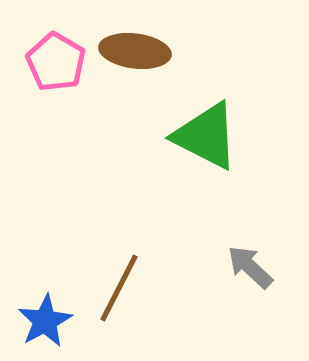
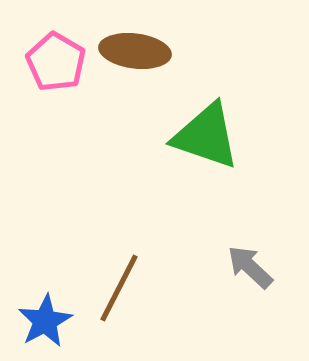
green triangle: rotated 8 degrees counterclockwise
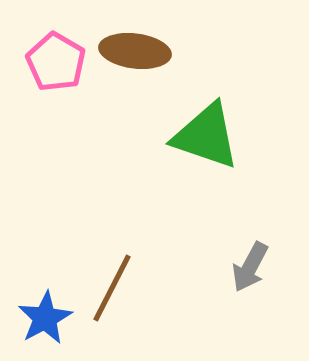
gray arrow: rotated 105 degrees counterclockwise
brown line: moved 7 px left
blue star: moved 3 px up
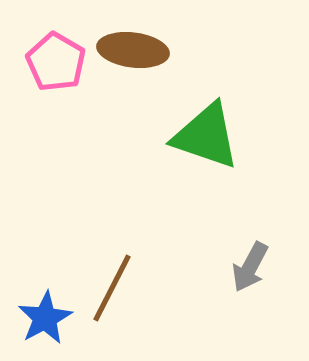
brown ellipse: moved 2 px left, 1 px up
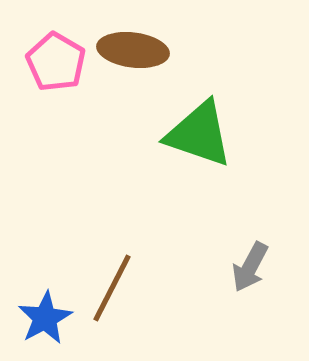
green triangle: moved 7 px left, 2 px up
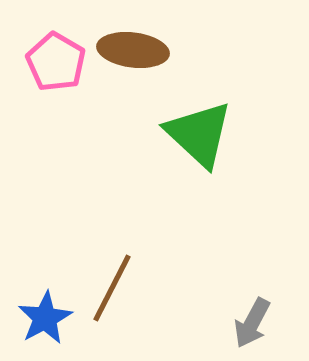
green triangle: rotated 24 degrees clockwise
gray arrow: moved 2 px right, 56 px down
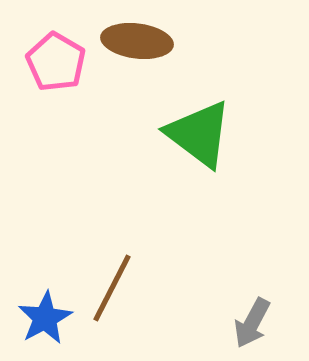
brown ellipse: moved 4 px right, 9 px up
green triangle: rotated 6 degrees counterclockwise
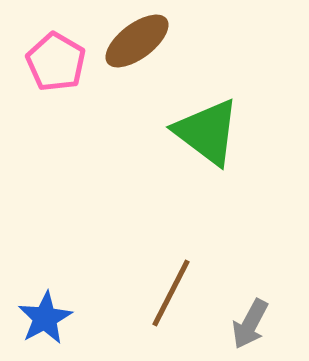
brown ellipse: rotated 44 degrees counterclockwise
green triangle: moved 8 px right, 2 px up
brown line: moved 59 px right, 5 px down
gray arrow: moved 2 px left, 1 px down
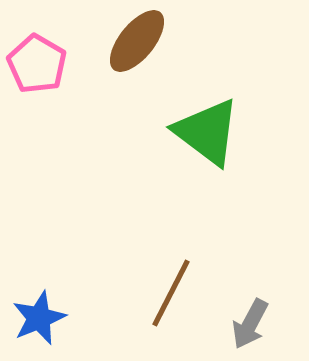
brown ellipse: rotated 14 degrees counterclockwise
pink pentagon: moved 19 px left, 2 px down
blue star: moved 6 px left; rotated 6 degrees clockwise
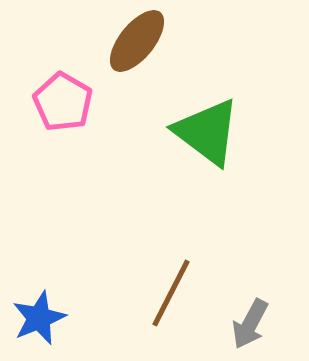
pink pentagon: moved 26 px right, 38 px down
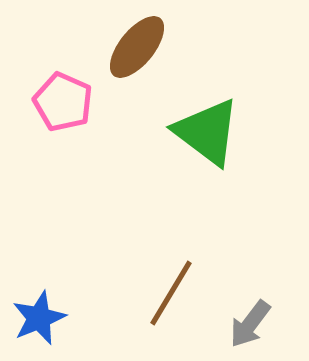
brown ellipse: moved 6 px down
pink pentagon: rotated 6 degrees counterclockwise
brown line: rotated 4 degrees clockwise
gray arrow: rotated 9 degrees clockwise
